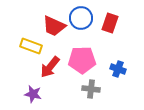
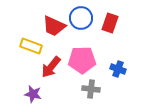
red arrow: moved 1 px right
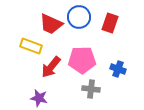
blue circle: moved 2 px left, 1 px up
red trapezoid: moved 3 px left, 2 px up
purple star: moved 6 px right, 4 px down
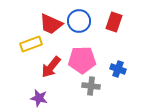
blue circle: moved 4 px down
red rectangle: moved 4 px right, 1 px up
yellow rectangle: moved 2 px up; rotated 40 degrees counterclockwise
gray cross: moved 3 px up
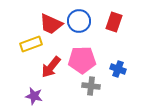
purple star: moved 5 px left, 2 px up
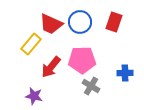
blue circle: moved 1 px right, 1 px down
yellow rectangle: rotated 30 degrees counterclockwise
blue cross: moved 7 px right, 4 px down; rotated 21 degrees counterclockwise
gray cross: rotated 24 degrees clockwise
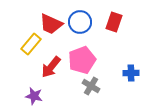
pink pentagon: rotated 20 degrees counterclockwise
blue cross: moved 6 px right
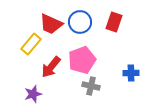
gray cross: rotated 18 degrees counterclockwise
purple star: moved 1 px left, 2 px up; rotated 30 degrees counterclockwise
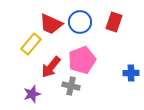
gray cross: moved 20 px left
purple star: moved 1 px left
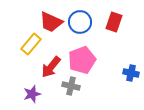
red trapezoid: moved 2 px up
blue cross: rotated 14 degrees clockwise
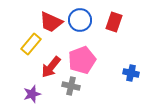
blue circle: moved 2 px up
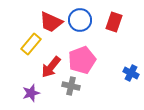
blue cross: rotated 14 degrees clockwise
purple star: moved 1 px left, 1 px up
